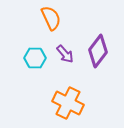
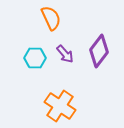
purple diamond: moved 1 px right
orange cross: moved 8 px left, 3 px down; rotated 8 degrees clockwise
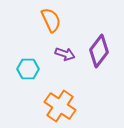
orange semicircle: moved 2 px down
purple arrow: rotated 30 degrees counterclockwise
cyan hexagon: moved 7 px left, 11 px down
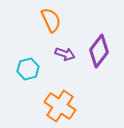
cyan hexagon: rotated 15 degrees counterclockwise
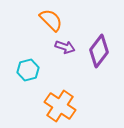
orange semicircle: rotated 20 degrees counterclockwise
purple arrow: moved 7 px up
cyan hexagon: moved 1 px down
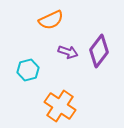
orange semicircle: rotated 110 degrees clockwise
purple arrow: moved 3 px right, 5 px down
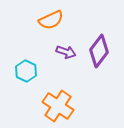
purple arrow: moved 2 px left
cyan hexagon: moved 2 px left, 1 px down; rotated 20 degrees counterclockwise
orange cross: moved 2 px left
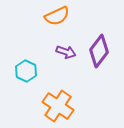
orange semicircle: moved 6 px right, 4 px up
